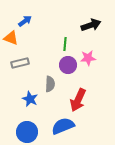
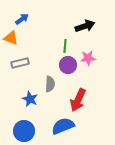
blue arrow: moved 3 px left, 2 px up
black arrow: moved 6 px left, 1 px down
green line: moved 2 px down
blue circle: moved 3 px left, 1 px up
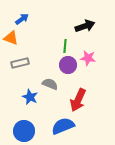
pink star: rotated 14 degrees clockwise
gray semicircle: rotated 70 degrees counterclockwise
blue star: moved 2 px up
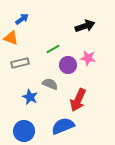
green line: moved 12 px left, 3 px down; rotated 56 degrees clockwise
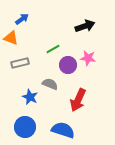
blue semicircle: moved 4 px down; rotated 40 degrees clockwise
blue circle: moved 1 px right, 4 px up
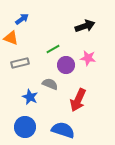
purple circle: moved 2 px left
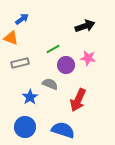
blue star: rotated 14 degrees clockwise
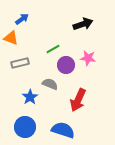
black arrow: moved 2 px left, 2 px up
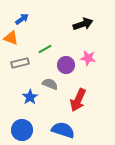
green line: moved 8 px left
blue circle: moved 3 px left, 3 px down
